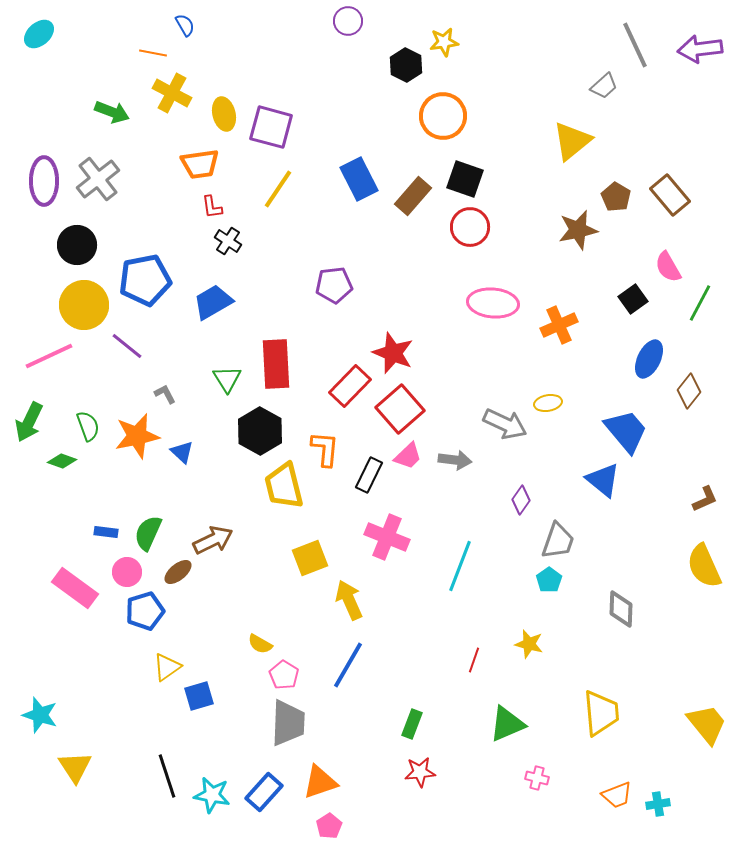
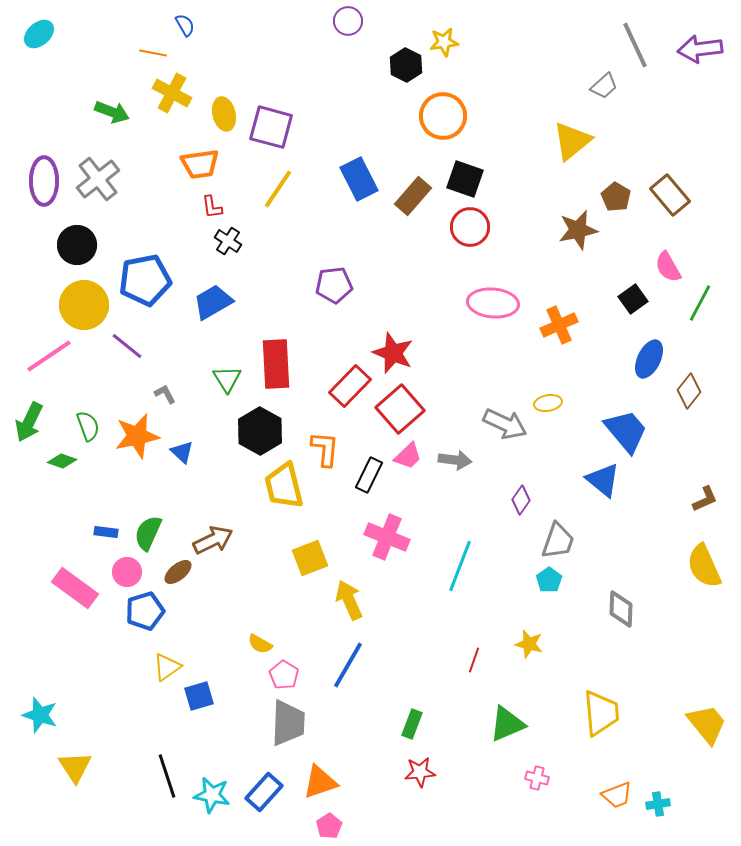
pink line at (49, 356): rotated 9 degrees counterclockwise
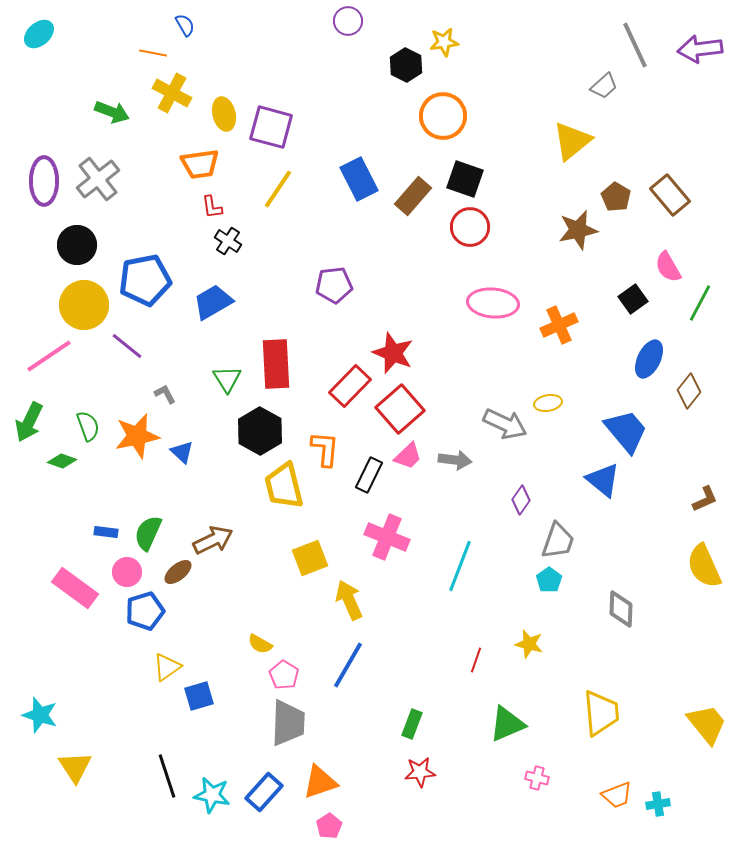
red line at (474, 660): moved 2 px right
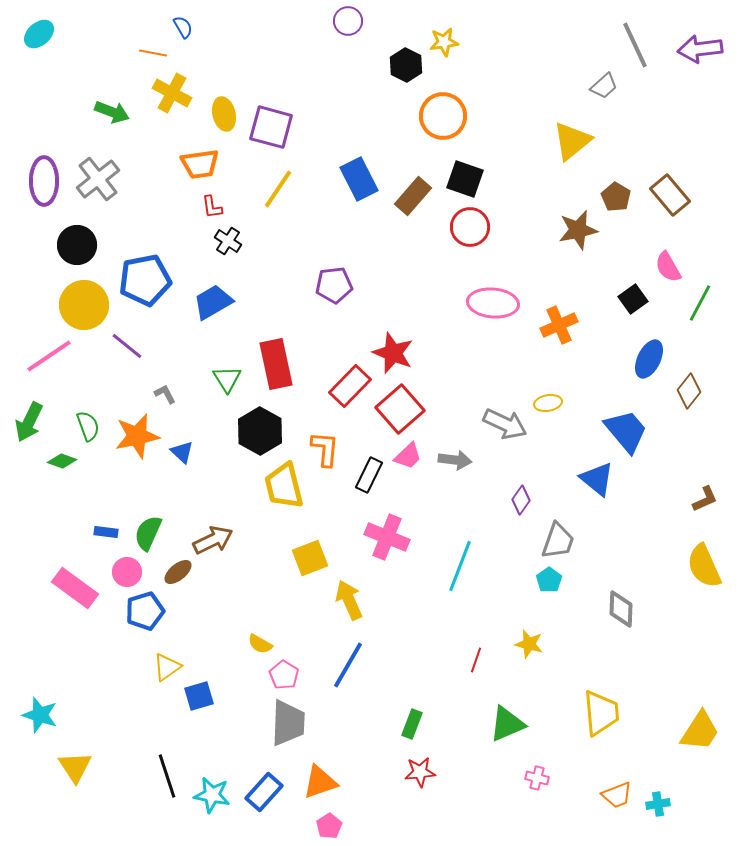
blue semicircle at (185, 25): moved 2 px left, 2 px down
red rectangle at (276, 364): rotated 9 degrees counterclockwise
blue triangle at (603, 480): moved 6 px left, 1 px up
yellow trapezoid at (707, 724): moved 7 px left, 7 px down; rotated 72 degrees clockwise
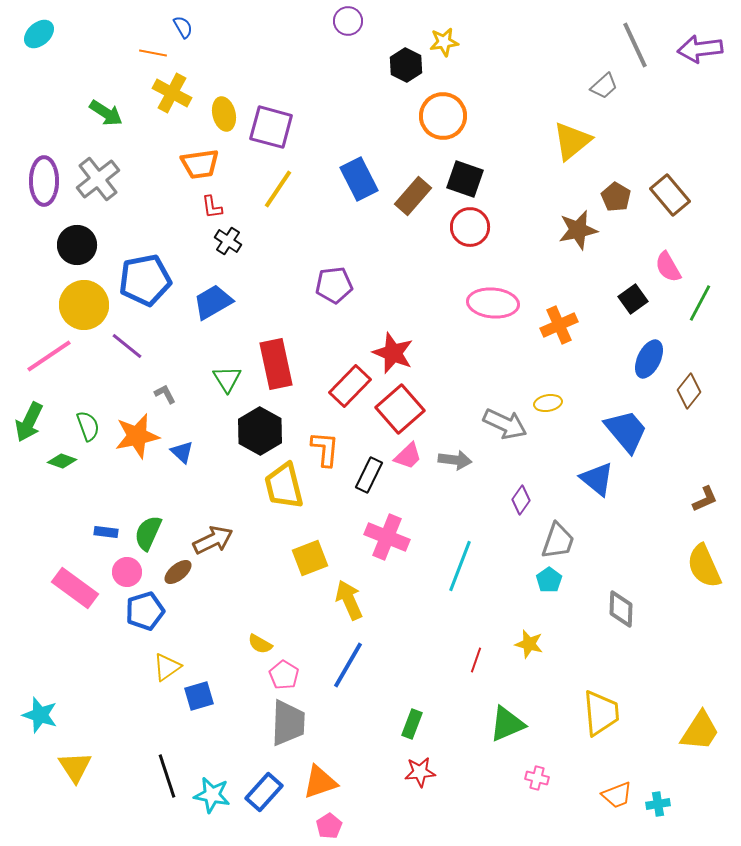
green arrow at (112, 112): moved 6 px left, 1 px down; rotated 12 degrees clockwise
